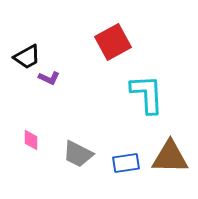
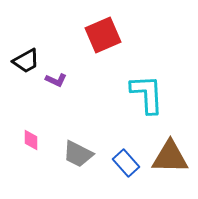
red square: moved 10 px left, 7 px up; rotated 6 degrees clockwise
black trapezoid: moved 1 px left, 4 px down
purple L-shape: moved 7 px right, 2 px down
blue rectangle: rotated 56 degrees clockwise
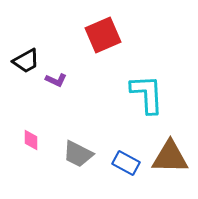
blue rectangle: rotated 20 degrees counterclockwise
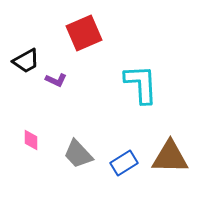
red square: moved 19 px left, 2 px up
cyan L-shape: moved 6 px left, 10 px up
gray trapezoid: rotated 20 degrees clockwise
blue rectangle: moved 2 px left; rotated 60 degrees counterclockwise
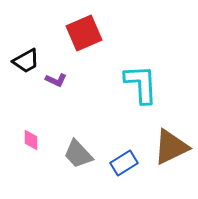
brown triangle: moved 1 px right, 10 px up; rotated 27 degrees counterclockwise
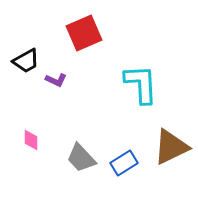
gray trapezoid: moved 3 px right, 4 px down
